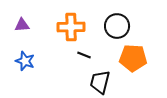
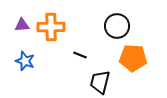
orange cross: moved 20 px left
black line: moved 4 px left
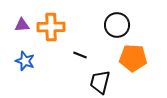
black circle: moved 1 px up
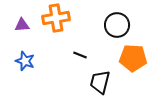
orange cross: moved 5 px right, 9 px up; rotated 8 degrees counterclockwise
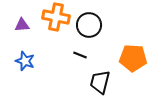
orange cross: moved 1 px up; rotated 20 degrees clockwise
black circle: moved 28 px left
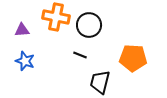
purple triangle: moved 5 px down
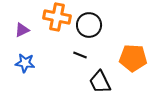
orange cross: moved 1 px right
purple triangle: rotated 21 degrees counterclockwise
blue star: moved 2 px down; rotated 12 degrees counterclockwise
black trapezoid: rotated 40 degrees counterclockwise
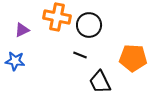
blue star: moved 10 px left, 2 px up
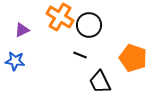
orange cross: moved 3 px right; rotated 20 degrees clockwise
orange pentagon: rotated 16 degrees clockwise
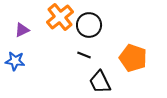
orange cross: rotated 20 degrees clockwise
black line: moved 4 px right
